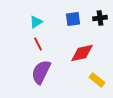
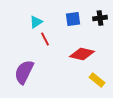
red line: moved 7 px right, 5 px up
red diamond: moved 1 px down; rotated 25 degrees clockwise
purple semicircle: moved 17 px left
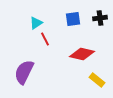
cyan triangle: moved 1 px down
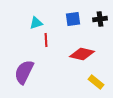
black cross: moved 1 px down
cyan triangle: rotated 16 degrees clockwise
red line: moved 1 px right, 1 px down; rotated 24 degrees clockwise
yellow rectangle: moved 1 px left, 2 px down
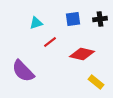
red line: moved 4 px right, 2 px down; rotated 56 degrees clockwise
purple semicircle: moved 1 px left, 1 px up; rotated 70 degrees counterclockwise
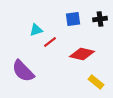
cyan triangle: moved 7 px down
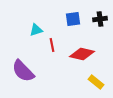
red line: moved 2 px right, 3 px down; rotated 64 degrees counterclockwise
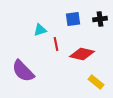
cyan triangle: moved 4 px right
red line: moved 4 px right, 1 px up
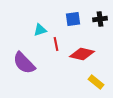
purple semicircle: moved 1 px right, 8 px up
